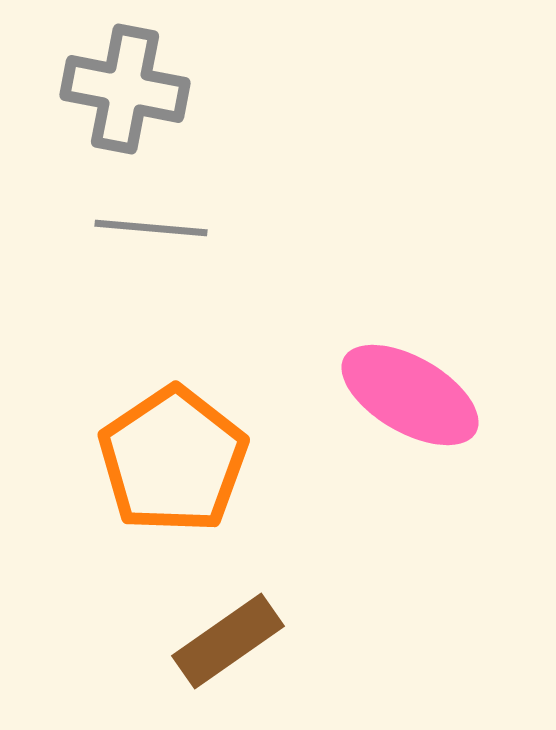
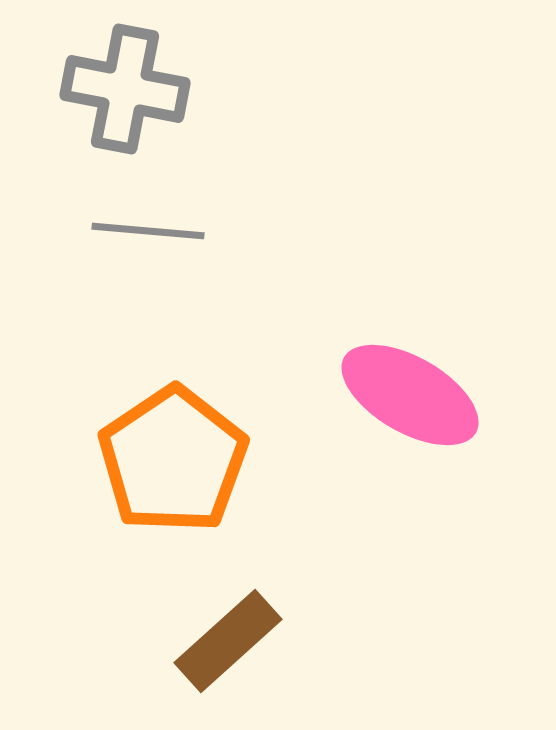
gray line: moved 3 px left, 3 px down
brown rectangle: rotated 7 degrees counterclockwise
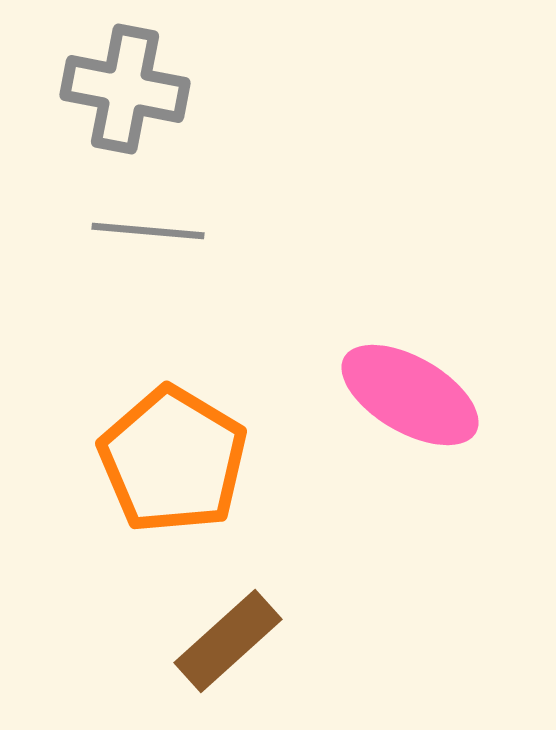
orange pentagon: rotated 7 degrees counterclockwise
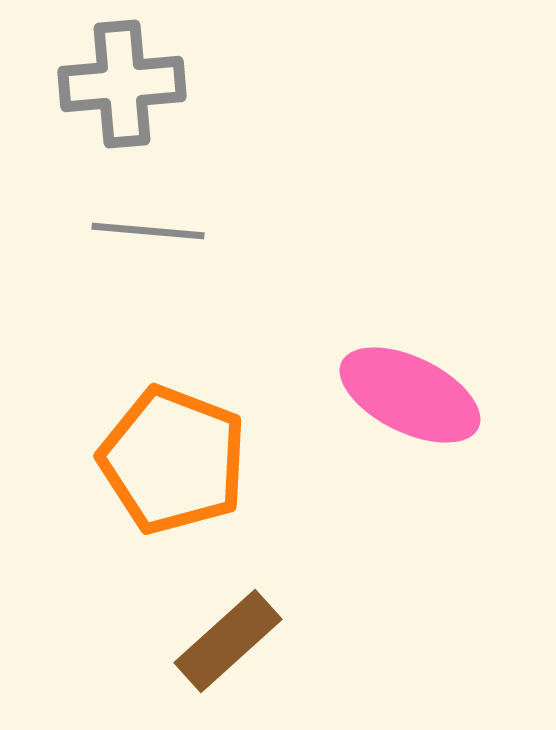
gray cross: moved 3 px left, 5 px up; rotated 16 degrees counterclockwise
pink ellipse: rotated 4 degrees counterclockwise
orange pentagon: rotated 10 degrees counterclockwise
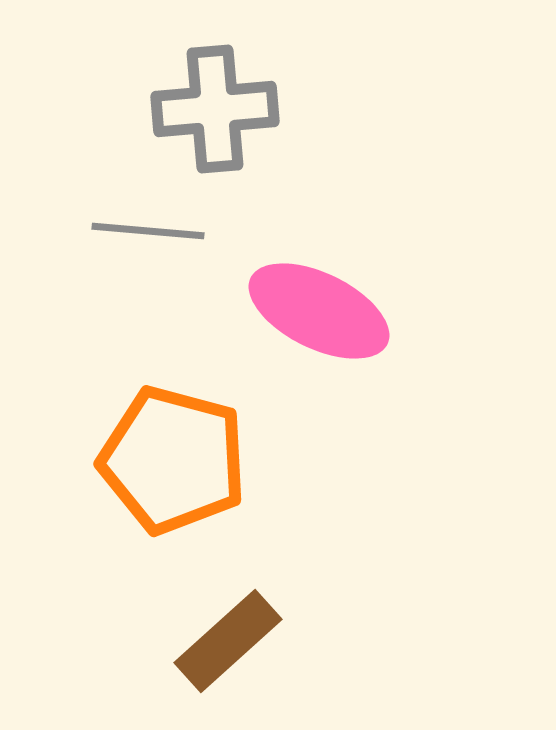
gray cross: moved 93 px right, 25 px down
pink ellipse: moved 91 px left, 84 px up
orange pentagon: rotated 6 degrees counterclockwise
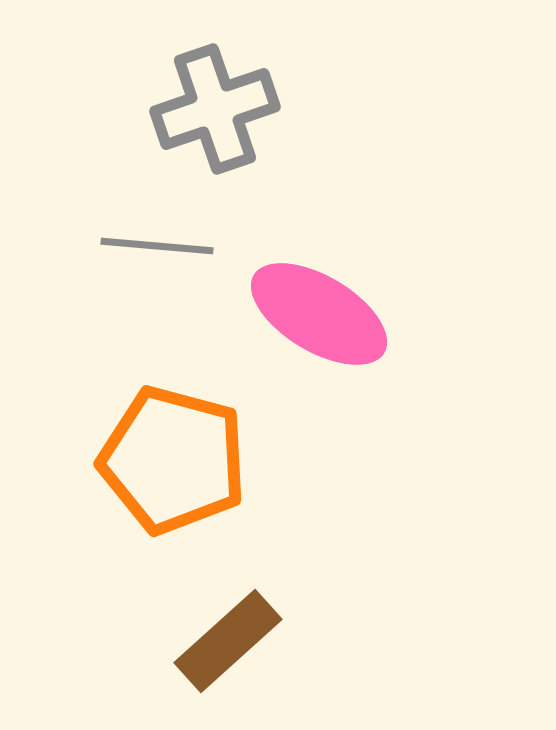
gray cross: rotated 14 degrees counterclockwise
gray line: moved 9 px right, 15 px down
pink ellipse: moved 3 px down; rotated 5 degrees clockwise
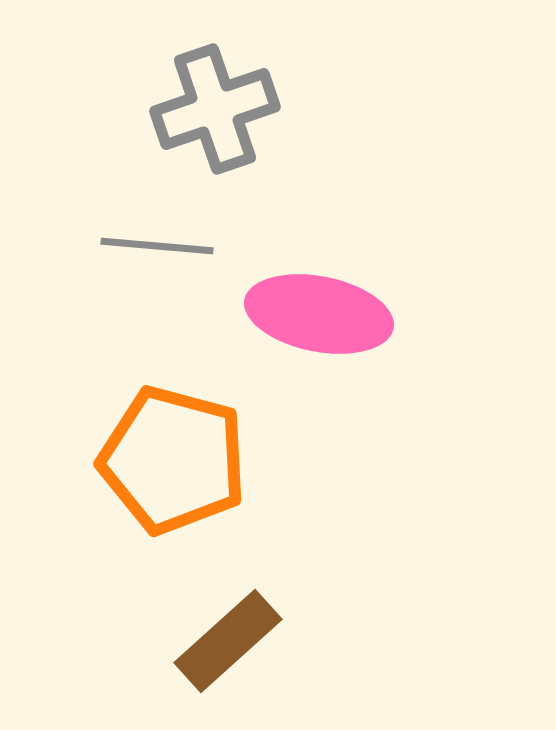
pink ellipse: rotated 20 degrees counterclockwise
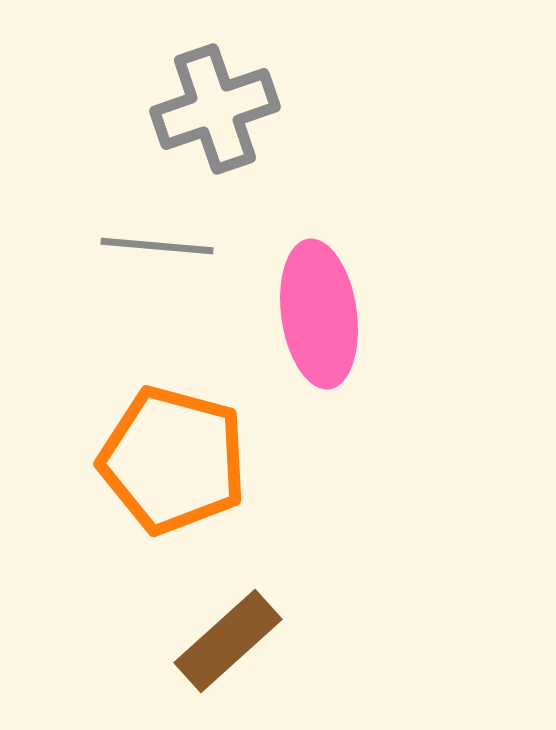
pink ellipse: rotated 71 degrees clockwise
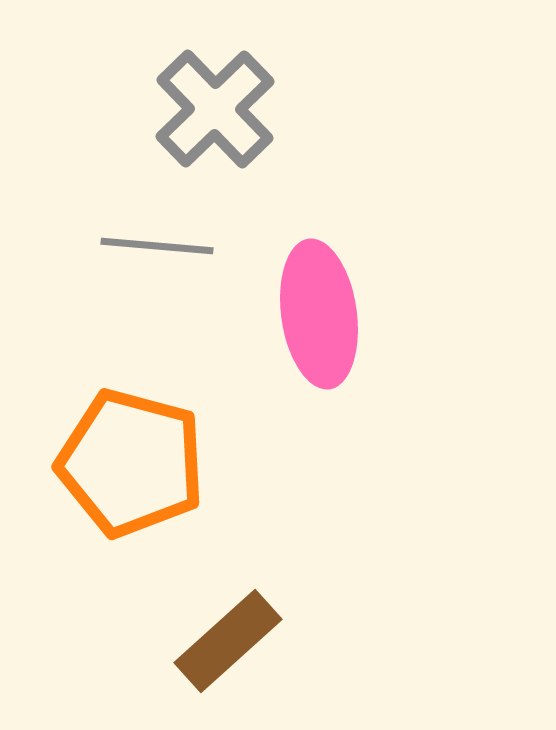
gray cross: rotated 25 degrees counterclockwise
orange pentagon: moved 42 px left, 3 px down
